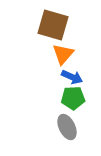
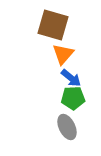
blue arrow: moved 1 px left, 1 px down; rotated 15 degrees clockwise
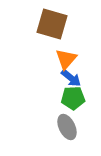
brown square: moved 1 px left, 1 px up
orange triangle: moved 3 px right, 5 px down
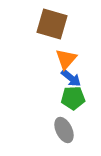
gray ellipse: moved 3 px left, 3 px down
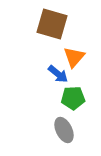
orange triangle: moved 8 px right, 2 px up
blue arrow: moved 13 px left, 4 px up
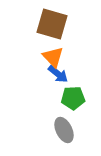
orange triangle: moved 21 px left; rotated 25 degrees counterclockwise
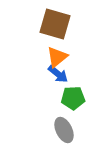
brown square: moved 3 px right
orange triangle: moved 4 px right; rotated 35 degrees clockwise
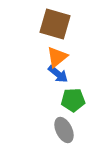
green pentagon: moved 2 px down
